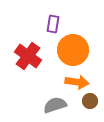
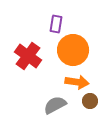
purple rectangle: moved 3 px right
gray semicircle: rotated 10 degrees counterclockwise
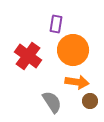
gray semicircle: moved 3 px left, 3 px up; rotated 85 degrees clockwise
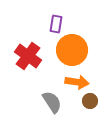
orange circle: moved 1 px left
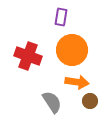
purple rectangle: moved 5 px right, 7 px up
red cross: rotated 16 degrees counterclockwise
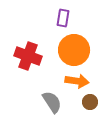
purple rectangle: moved 2 px right, 1 px down
orange circle: moved 2 px right
orange arrow: moved 1 px up
brown circle: moved 1 px down
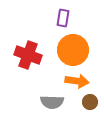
orange circle: moved 1 px left
red cross: moved 1 px up
gray semicircle: rotated 125 degrees clockwise
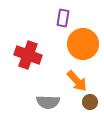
orange circle: moved 10 px right, 6 px up
orange arrow: rotated 40 degrees clockwise
gray semicircle: moved 4 px left
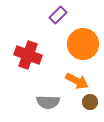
purple rectangle: moved 5 px left, 3 px up; rotated 36 degrees clockwise
orange arrow: rotated 20 degrees counterclockwise
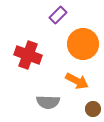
brown circle: moved 3 px right, 7 px down
